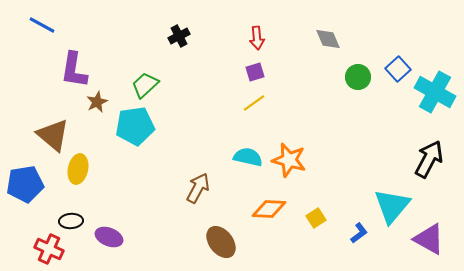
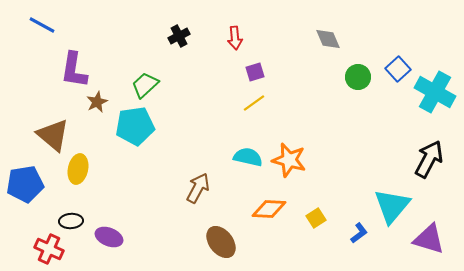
red arrow: moved 22 px left
purple triangle: rotated 12 degrees counterclockwise
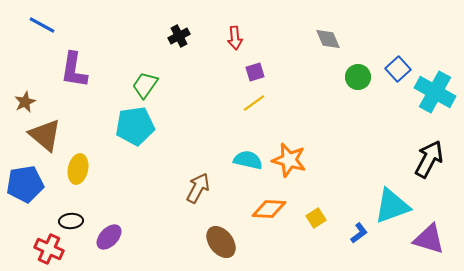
green trapezoid: rotated 12 degrees counterclockwise
brown star: moved 72 px left
brown triangle: moved 8 px left
cyan semicircle: moved 3 px down
cyan triangle: rotated 30 degrees clockwise
purple ellipse: rotated 68 degrees counterclockwise
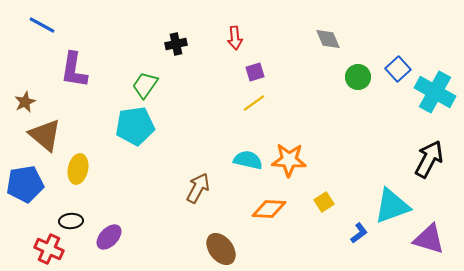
black cross: moved 3 px left, 8 px down; rotated 15 degrees clockwise
orange star: rotated 12 degrees counterclockwise
yellow square: moved 8 px right, 16 px up
brown ellipse: moved 7 px down
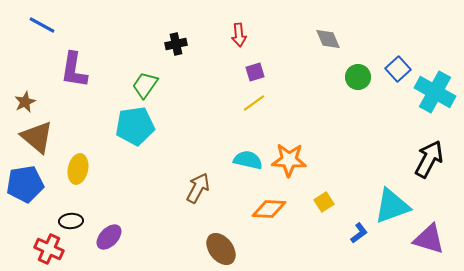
red arrow: moved 4 px right, 3 px up
brown triangle: moved 8 px left, 2 px down
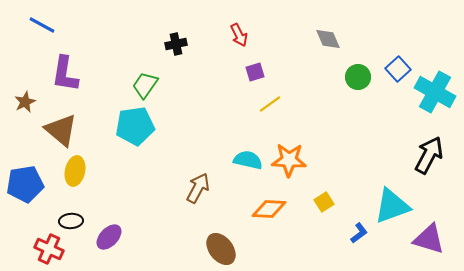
red arrow: rotated 20 degrees counterclockwise
purple L-shape: moved 9 px left, 4 px down
yellow line: moved 16 px right, 1 px down
brown triangle: moved 24 px right, 7 px up
black arrow: moved 4 px up
yellow ellipse: moved 3 px left, 2 px down
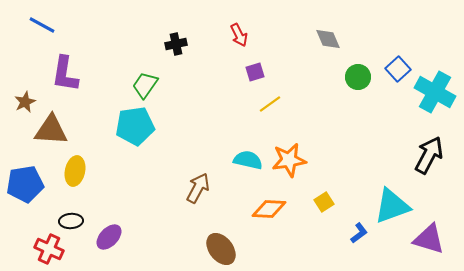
brown triangle: moved 10 px left; rotated 36 degrees counterclockwise
orange star: rotated 12 degrees counterclockwise
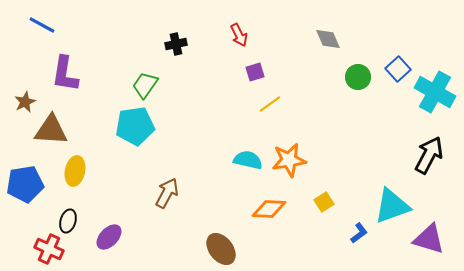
brown arrow: moved 31 px left, 5 px down
black ellipse: moved 3 px left; rotated 70 degrees counterclockwise
